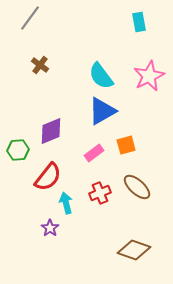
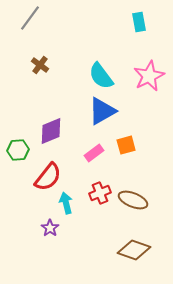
brown ellipse: moved 4 px left, 13 px down; rotated 20 degrees counterclockwise
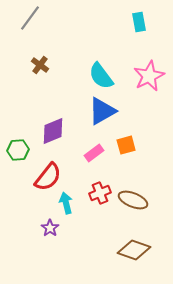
purple diamond: moved 2 px right
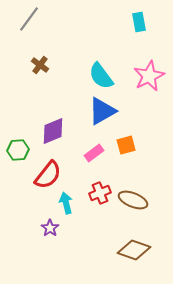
gray line: moved 1 px left, 1 px down
red semicircle: moved 2 px up
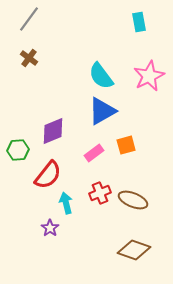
brown cross: moved 11 px left, 7 px up
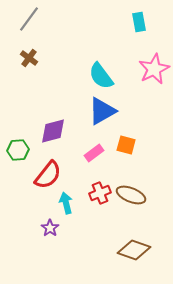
pink star: moved 5 px right, 7 px up
purple diamond: rotated 8 degrees clockwise
orange square: rotated 30 degrees clockwise
brown ellipse: moved 2 px left, 5 px up
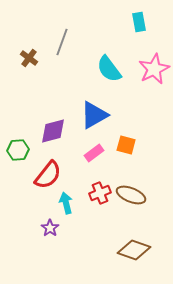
gray line: moved 33 px right, 23 px down; rotated 16 degrees counterclockwise
cyan semicircle: moved 8 px right, 7 px up
blue triangle: moved 8 px left, 4 px down
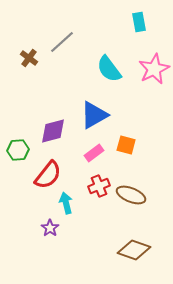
gray line: rotated 28 degrees clockwise
red cross: moved 1 px left, 7 px up
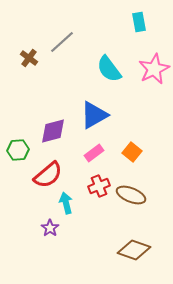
orange square: moved 6 px right, 7 px down; rotated 24 degrees clockwise
red semicircle: rotated 12 degrees clockwise
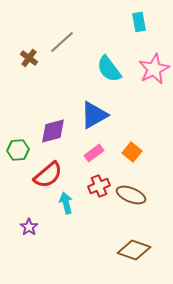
purple star: moved 21 px left, 1 px up
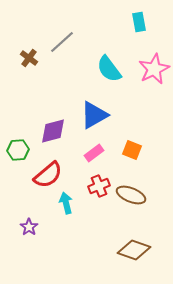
orange square: moved 2 px up; rotated 18 degrees counterclockwise
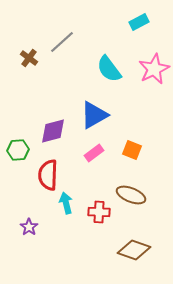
cyan rectangle: rotated 72 degrees clockwise
red semicircle: rotated 132 degrees clockwise
red cross: moved 26 px down; rotated 25 degrees clockwise
